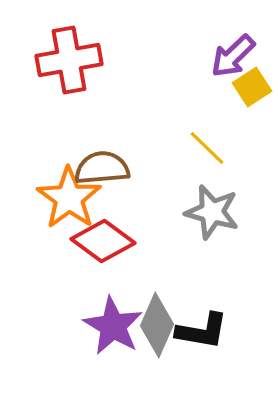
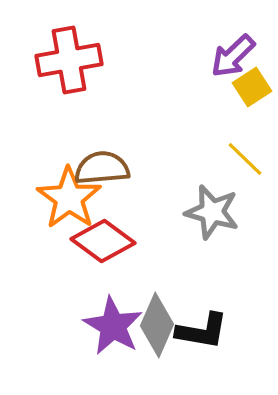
yellow line: moved 38 px right, 11 px down
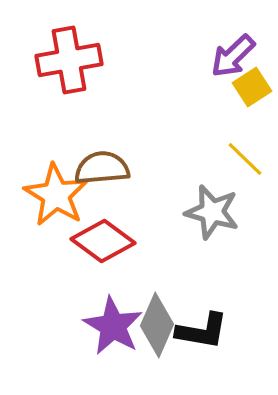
orange star: moved 13 px left, 3 px up; rotated 4 degrees counterclockwise
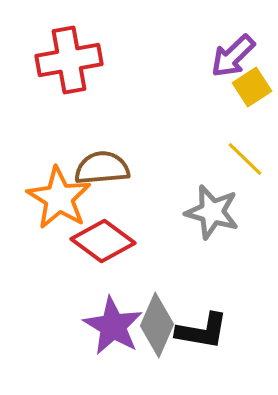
orange star: moved 3 px right, 3 px down
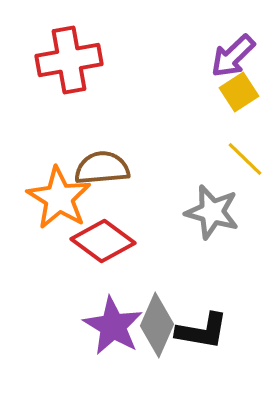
yellow square: moved 13 px left, 5 px down
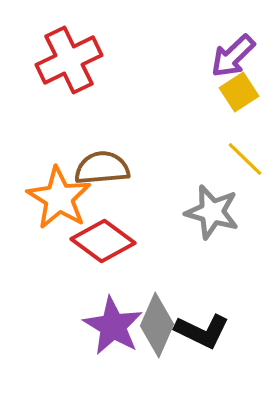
red cross: rotated 16 degrees counterclockwise
black L-shape: rotated 16 degrees clockwise
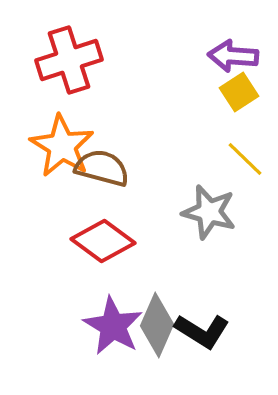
purple arrow: rotated 48 degrees clockwise
red cross: rotated 8 degrees clockwise
brown semicircle: rotated 20 degrees clockwise
orange star: moved 3 px right, 52 px up
gray star: moved 3 px left
black L-shape: rotated 6 degrees clockwise
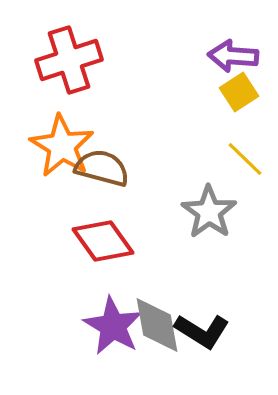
gray star: rotated 20 degrees clockwise
red diamond: rotated 18 degrees clockwise
gray diamond: rotated 34 degrees counterclockwise
